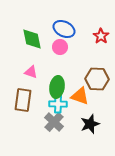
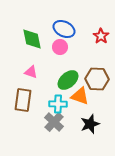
green ellipse: moved 11 px right, 7 px up; rotated 40 degrees clockwise
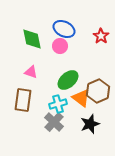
pink circle: moved 1 px up
brown hexagon: moved 1 px right, 12 px down; rotated 25 degrees counterclockwise
orange triangle: moved 1 px right, 2 px down; rotated 18 degrees clockwise
cyan cross: rotated 18 degrees counterclockwise
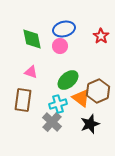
blue ellipse: rotated 40 degrees counterclockwise
gray cross: moved 2 px left
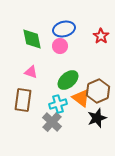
black star: moved 7 px right, 6 px up
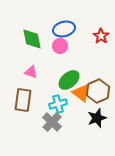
green ellipse: moved 1 px right
orange triangle: moved 5 px up
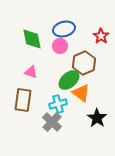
brown hexagon: moved 14 px left, 28 px up
black star: rotated 18 degrees counterclockwise
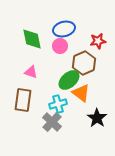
red star: moved 3 px left, 5 px down; rotated 28 degrees clockwise
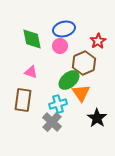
red star: rotated 21 degrees counterclockwise
orange triangle: rotated 18 degrees clockwise
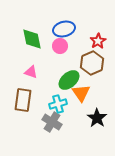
brown hexagon: moved 8 px right
gray cross: rotated 12 degrees counterclockwise
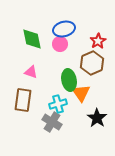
pink circle: moved 2 px up
green ellipse: rotated 60 degrees counterclockwise
